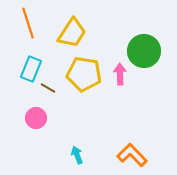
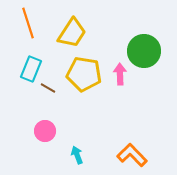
pink circle: moved 9 px right, 13 px down
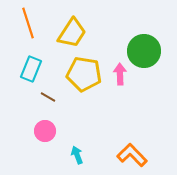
brown line: moved 9 px down
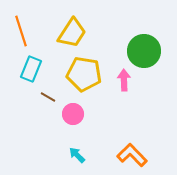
orange line: moved 7 px left, 8 px down
pink arrow: moved 4 px right, 6 px down
pink circle: moved 28 px right, 17 px up
cyan arrow: rotated 24 degrees counterclockwise
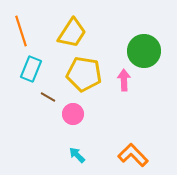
orange L-shape: moved 1 px right
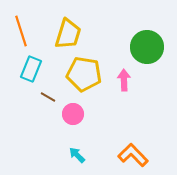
yellow trapezoid: moved 4 px left, 1 px down; rotated 16 degrees counterclockwise
green circle: moved 3 px right, 4 px up
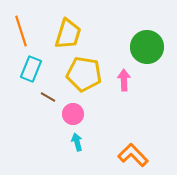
cyan arrow: moved 13 px up; rotated 30 degrees clockwise
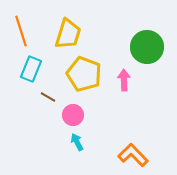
yellow pentagon: rotated 12 degrees clockwise
pink circle: moved 1 px down
cyan arrow: rotated 12 degrees counterclockwise
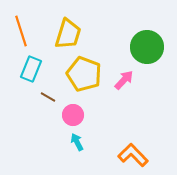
pink arrow: rotated 45 degrees clockwise
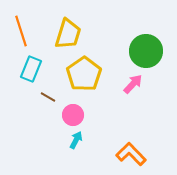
green circle: moved 1 px left, 4 px down
yellow pentagon: rotated 16 degrees clockwise
pink arrow: moved 9 px right, 4 px down
cyan arrow: moved 1 px left, 2 px up; rotated 54 degrees clockwise
orange L-shape: moved 2 px left, 1 px up
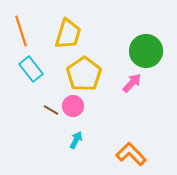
cyan rectangle: rotated 60 degrees counterclockwise
pink arrow: moved 1 px left, 1 px up
brown line: moved 3 px right, 13 px down
pink circle: moved 9 px up
